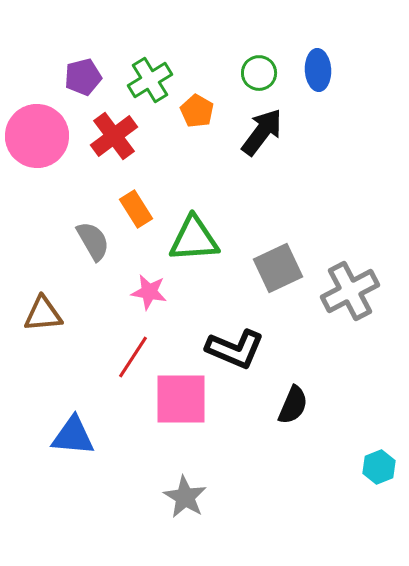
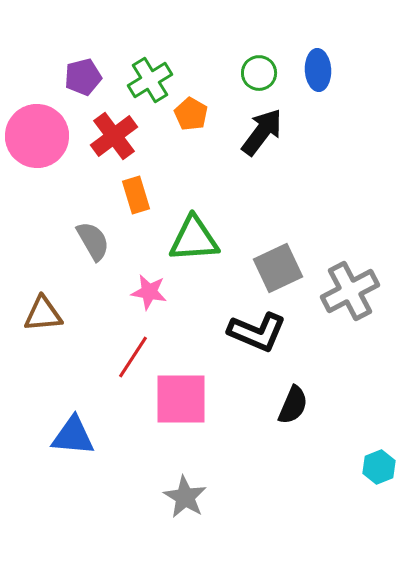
orange pentagon: moved 6 px left, 3 px down
orange rectangle: moved 14 px up; rotated 15 degrees clockwise
black L-shape: moved 22 px right, 17 px up
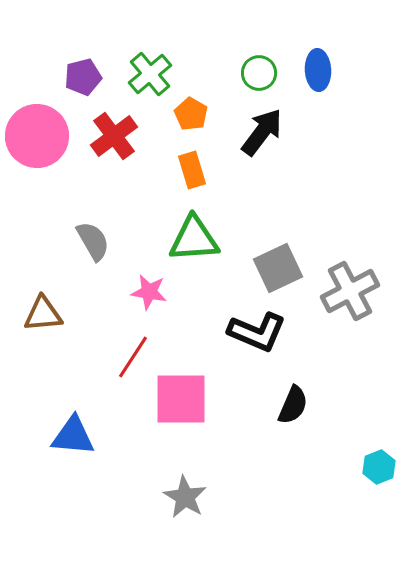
green cross: moved 6 px up; rotated 9 degrees counterclockwise
orange rectangle: moved 56 px right, 25 px up
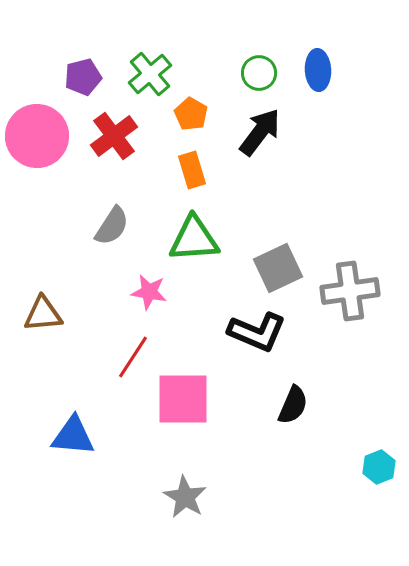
black arrow: moved 2 px left
gray semicircle: moved 19 px right, 15 px up; rotated 63 degrees clockwise
gray cross: rotated 20 degrees clockwise
pink square: moved 2 px right
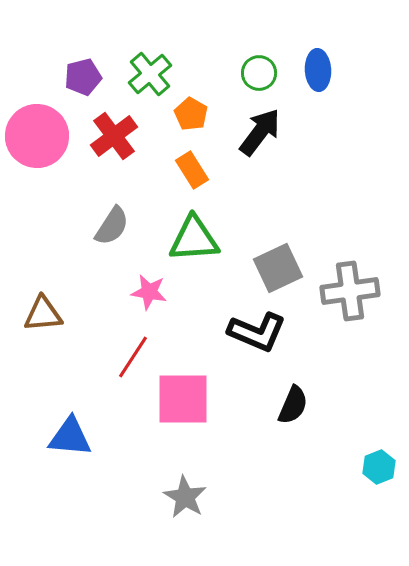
orange rectangle: rotated 15 degrees counterclockwise
blue triangle: moved 3 px left, 1 px down
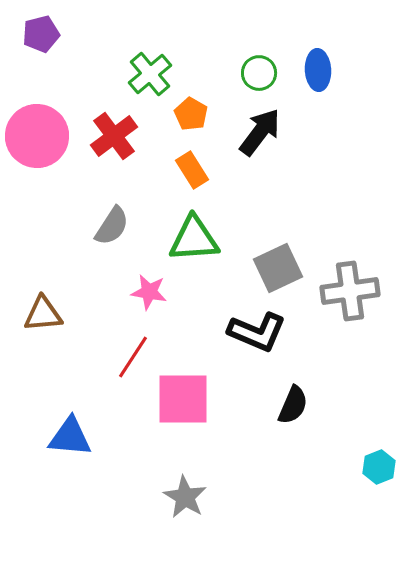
purple pentagon: moved 42 px left, 43 px up
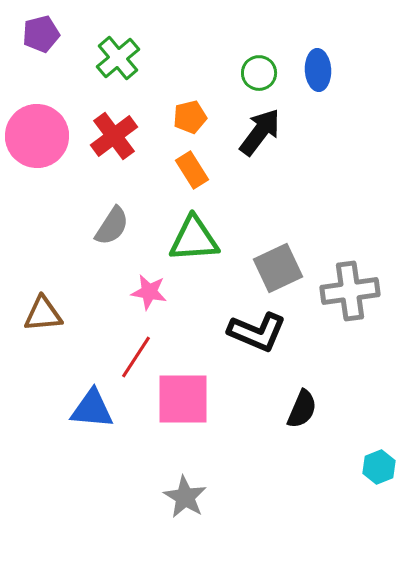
green cross: moved 32 px left, 16 px up
orange pentagon: moved 1 px left, 3 px down; rotated 28 degrees clockwise
red line: moved 3 px right
black semicircle: moved 9 px right, 4 px down
blue triangle: moved 22 px right, 28 px up
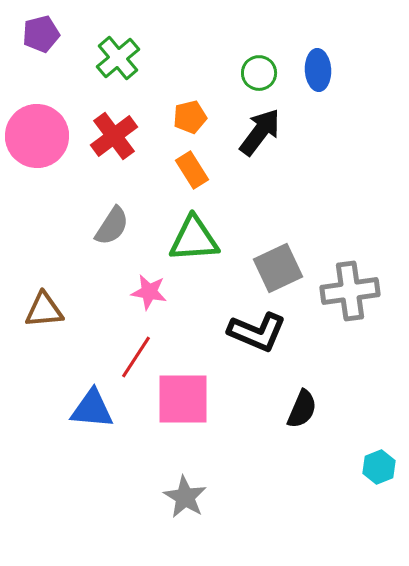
brown triangle: moved 1 px right, 4 px up
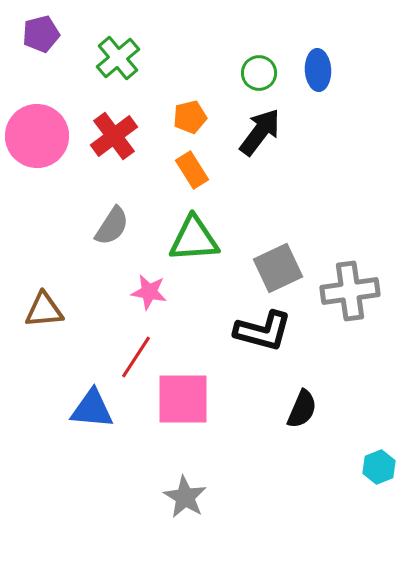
black L-shape: moved 6 px right, 1 px up; rotated 8 degrees counterclockwise
